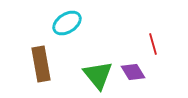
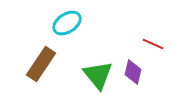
red line: rotated 50 degrees counterclockwise
brown rectangle: rotated 44 degrees clockwise
purple diamond: rotated 45 degrees clockwise
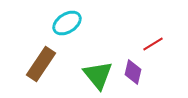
red line: rotated 55 degrees counterclockwise
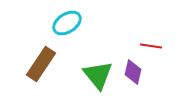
red line: moved 2 px left, 2 px down; rotated 40 degrees clockwise
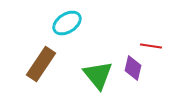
purple diamond: moved 4 px up
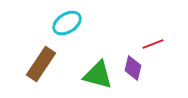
red line: moved 2 px right, 2 px up; rotated 30 degrees counterclockwise
green triangle: rotated 36 degrees counterclockwise
